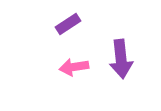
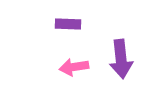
purple rectangle: rotated 35 degrees clockwise
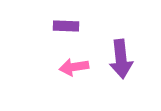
purple rectangle: moved 2 px left, 2 px down
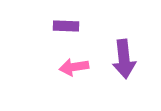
purple arrow: moved 3 px right
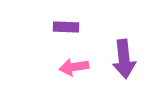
purple rectangle: moved 1 px down
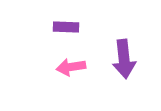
pink arrow: moved 3 px left
